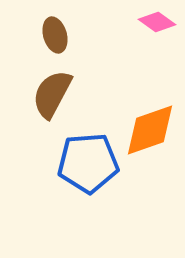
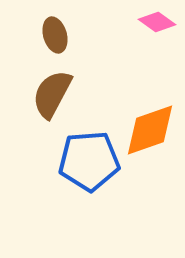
blue pentagon: moved 1 px right, 2 px up
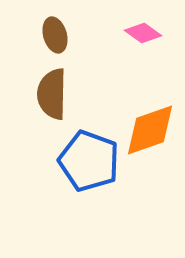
pink diamond: moved 14 px left, 11 px down
brown semicircle: rotated 27 degrees counterclockwise
blue pentagon: rotated 24 degrees clockwise
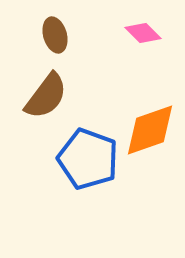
pink diamond: rotated 9 degrees clockwise
brown semicircle: moved 6 px left, 2 px down; rotated 144 degrees counterclockwise
blue pentagon: moved 1 px left, 2 px up
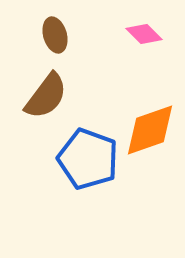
pink diamond: moved 1 px right, 1 px down
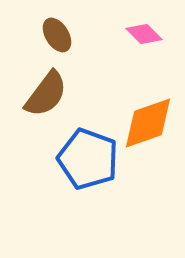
brown ellipse: moved 2 px right; rotated 16 degrees counterclockwise
brown semicircle: moved 2 px up
orange diamond: moved 2 px left, 7 px up
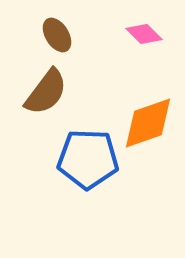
brown semicircle: moved 2 px up
blue pentagon: rotated 18 degrees counterclockwise
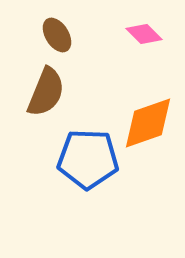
brown semicircle: rotated 15 degrees counterclockwise
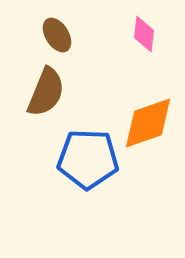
pink diamond: rotated 51 degrees clockwise
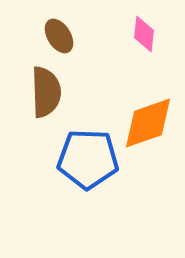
brown ellipse: moved 2 px right, 1 px down
brown semicircle: rotated 24 degrees counterclockwise
